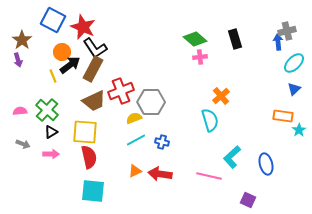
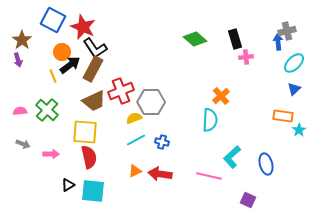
pink cross: moved 46 px right
cyan semicircle: rotated 20 degrees clockwise
black triangle: moved 17 px right, 53 px down
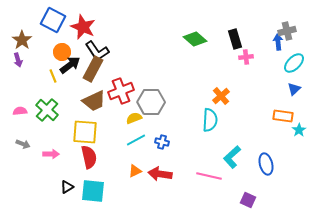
black L-shape: moved 2 px right, 3 px down
black triangle: moved 1 px left, 2 px down
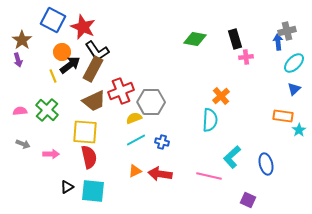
green diamond: rotated 30 degrees counterclockwise
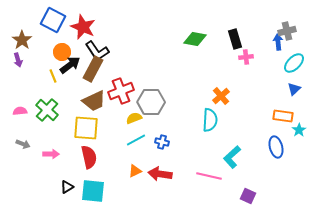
yellow square: moved 1 px right, 4 px up
blue ellipse: moved 10 px right, 17 px up
purple square: moved 4 px up
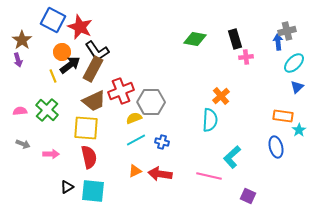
red star: moved 3 px left
blue triangle: moved 3 px right, 2 px up
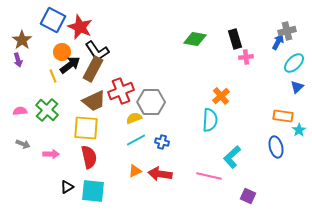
blue arrow: rotated 35 degrees clockwise
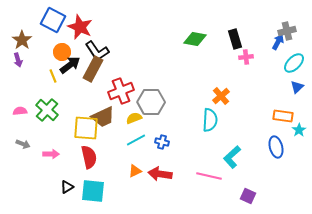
brown trapezoid: moved 9 px right, 16 px down
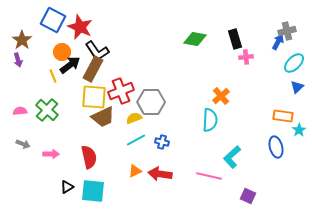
yellow square: moved 8 px right, 31 px up
